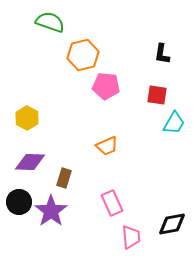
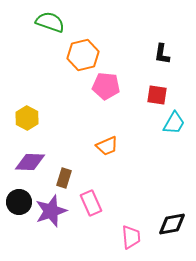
pink rectangle: moved 21 px left
purple star: rotated 16 degrees clockwise
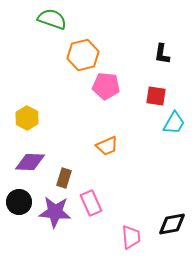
green semicircle: moved 2 px right, 3 px up
red square: moved 1 px left, 1 px down
purple star: moved 4 px right, 1 px down; rotated 24 degrees clockwise
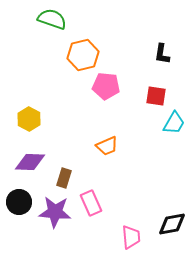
yellow hexagon: moved 2 px right, 1 px down
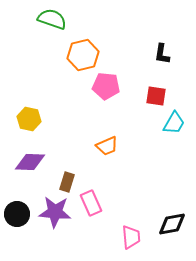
yellow hexagon: rotated 15 degrees counterclockwise
brown rectangle: moved 3 px right, 4 px down
black circle: moved 2 px left, 12 px down
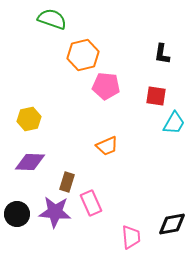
yellow hexagon: rotated 25 degrees counterclockwise
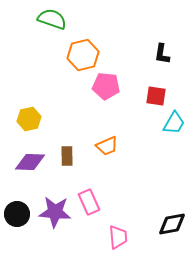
brown rectangle: moved 26 px up; rotated 18 degrees counterclockwise
pink rectangle: moved 2 px left, 1 px up
pink trapezoid: moved 13 px left
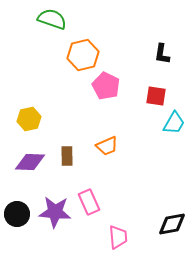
pink pentagon: rotated 20 degrees clockwise
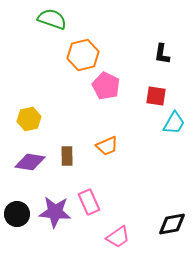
purple diamond: rotated 8 degrees clockwise
pink trapezoid: rotated 60 degrees clockwise
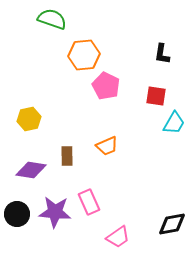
orange hexagon: moved 1 px right; rotated 8 degrees clockwise
purple diamond: moved 1 px right, 8 px down
